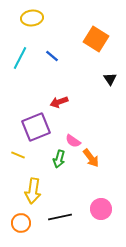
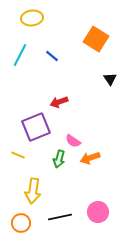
cyan line: moved 3 px up
orange arrow: moved 1 px left; rotated 108 degrees clockwise
pink circle: moved 3 px left, 3 px down
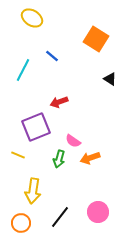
yellow ellipse: rotated 40 degrees clockwise
cyan line: moved 3 px right, 15 px down
black triangle: rotated 24 degrees counterclockwise
black line: rotated 40 degrees counterclockwise
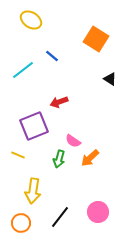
yellow ellipse: moved 1 px left, 2 px down
cyan line: rotated 25 degrees clockwise
purple square: moved 2 px left, 1 px up
orange arrow: rotated 24 degrees counterclockwise
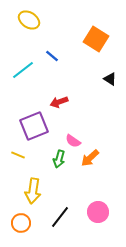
yellow ellipse: moved 2 px left
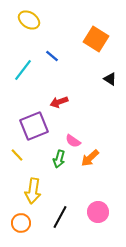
cyan line: rotated 15 degrees counterclockwise
yellow line: moved 1 px left; rotated 24 degrees clockwise
black line: rotated 10 degrees counterclockwise
